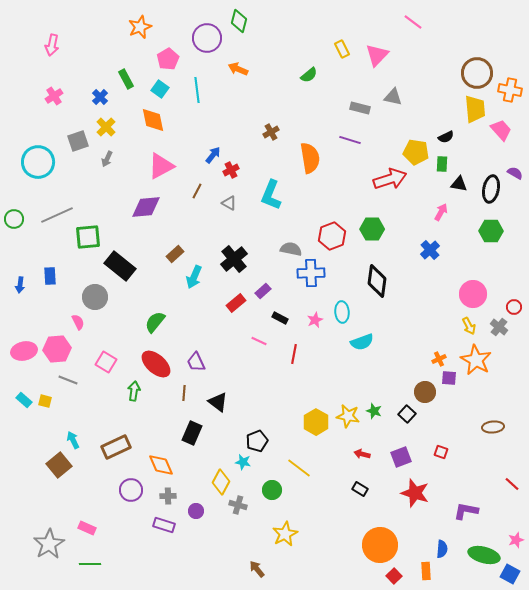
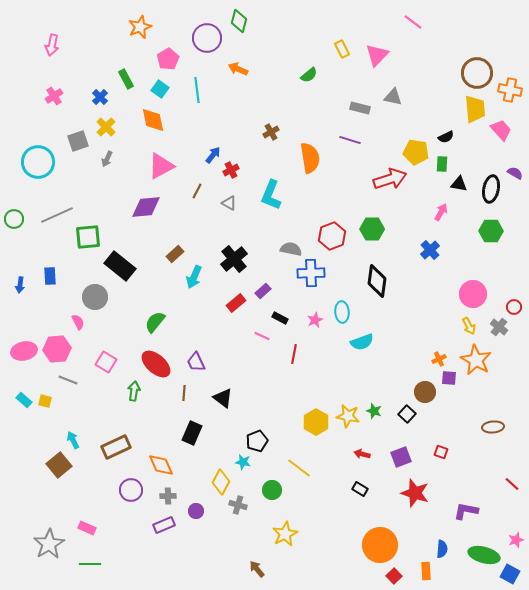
pink line at (259, 341): moved 3 px right, 5 px up
black triangle at (218, 402): moved 5 px right, 4 px up
purple rectangle at (164, 525): rotated 40 degrees counterclockwise
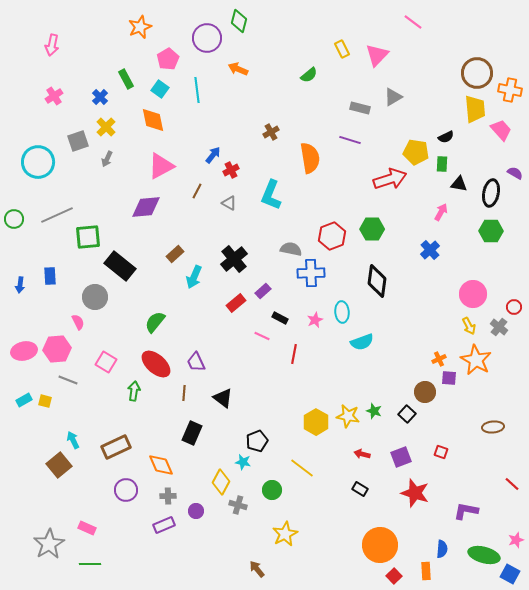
gray triangle at (393, 97): rotated 42 degrees counterclockwise
black ellipse at (491, 189): moved 4 px down
cyan rectangle at (24, 400): rotated 70 degrees counterclockwise
yellow line at (299, 468): moved 3 px right
purple circle at (131, 490): moved 5 px left
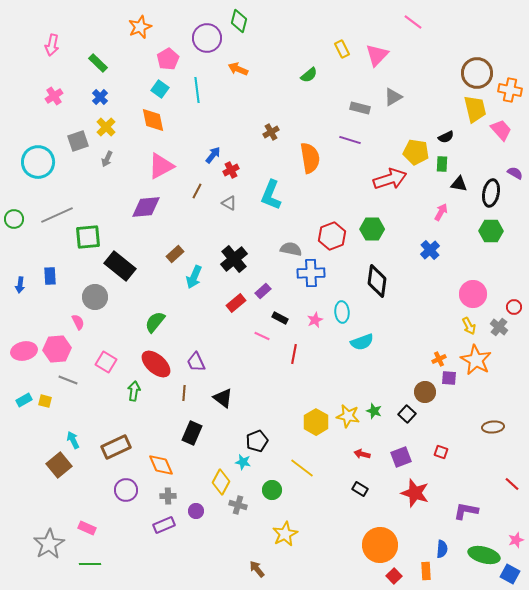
green rectangle at (126, 79): moved 28 px left, 16 px up; rotated 18 degrees counterclockwise
yellow trapezoid at (475, 109): rotated 8 degrees counterclockwise
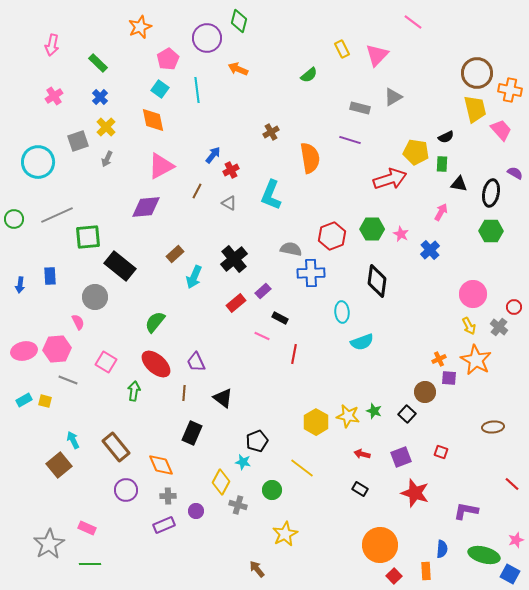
pink star at (315, 320): moved 86 px right, 86 px up; rotated 21 degrees counterclockwise
brown rectangle at (116, 447): rotated 76 degrees clockwise
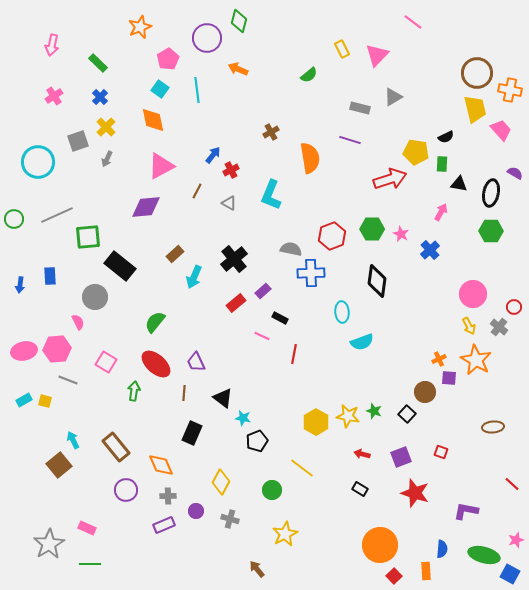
cyan star at (243, 462): moved 44 px up
gray cross at (238, 505): moved 8 px left, 14 px down
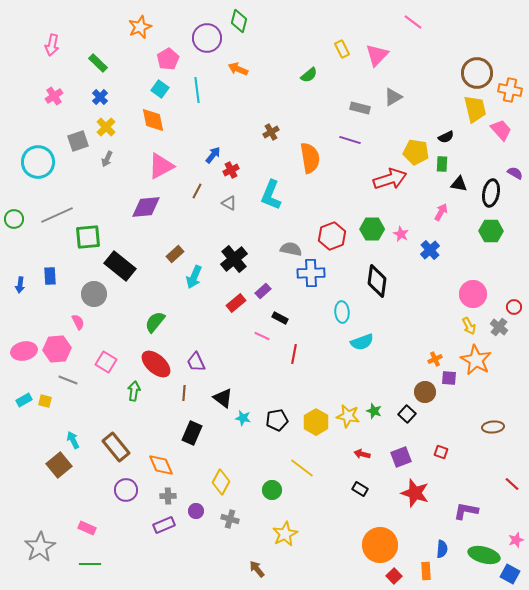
gray circle at (95, 297): moved 1 px left, 3 px up
orange cross at (439, 359): moved 4 px left
black pentagon at (257, 441): moved 20 px right, 21 px up; rotated 10 degrees clockwise
gray star at (49, 544): moved 9 px left, 3 px down
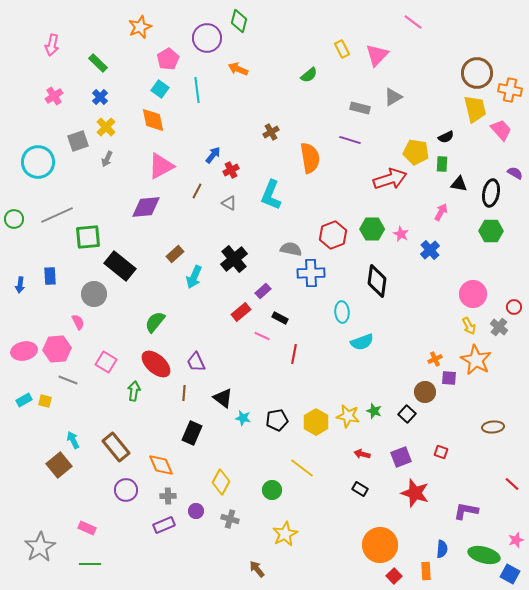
red hexagon at (332, 236): moved 1 px right, 1 px up
red rectangle at (236, 303): moved 5 px right, 9 px down
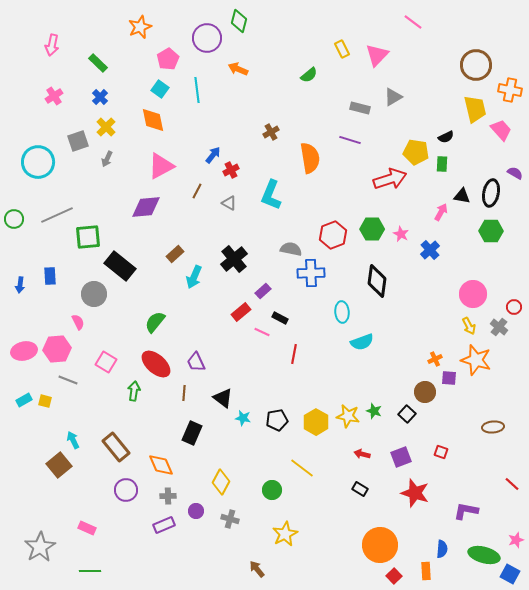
brown circle at (477, 73): moved 1 px left, 8 px up
black triangle at (459, 184): moved 3 px right, 12 px down
pink line at (262, 336): moved 4 px up
orange star at (476, 360): rotated 12 degrees counterclockwise
green line at (90, 564): moved 7 px down
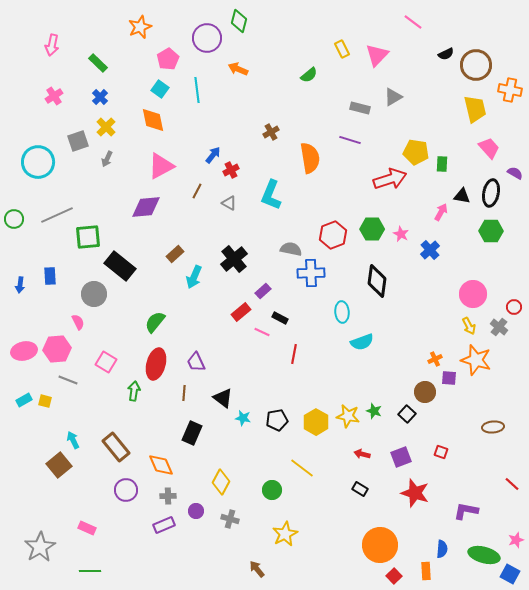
pink trapezoid at (501, 130): moved 12 px left, 18 px down
black semicircle at (446, 137): moved 83 px up
red ellipse at (156, 364): rotated 64 degrees clockwise
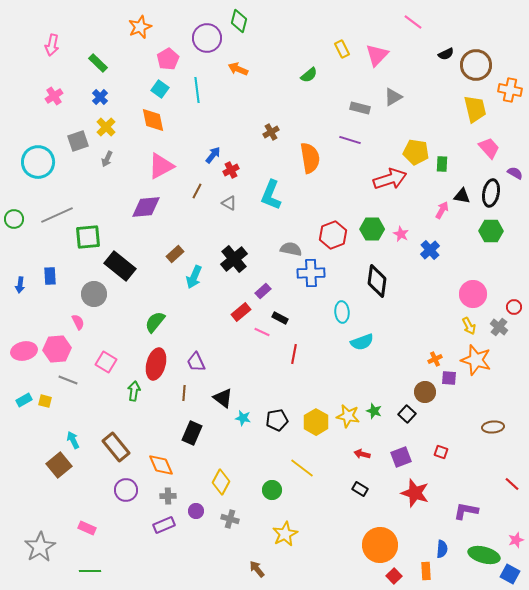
pink arrow at (441, 212): moved 1 px right, 2 px up
